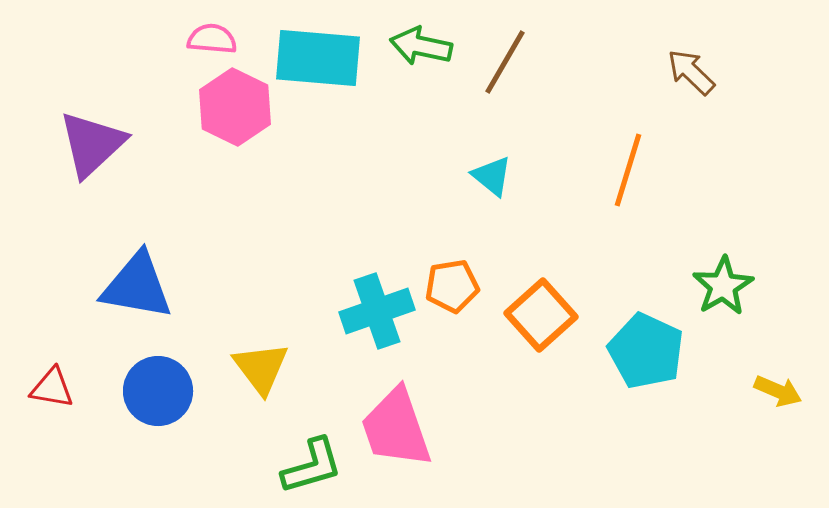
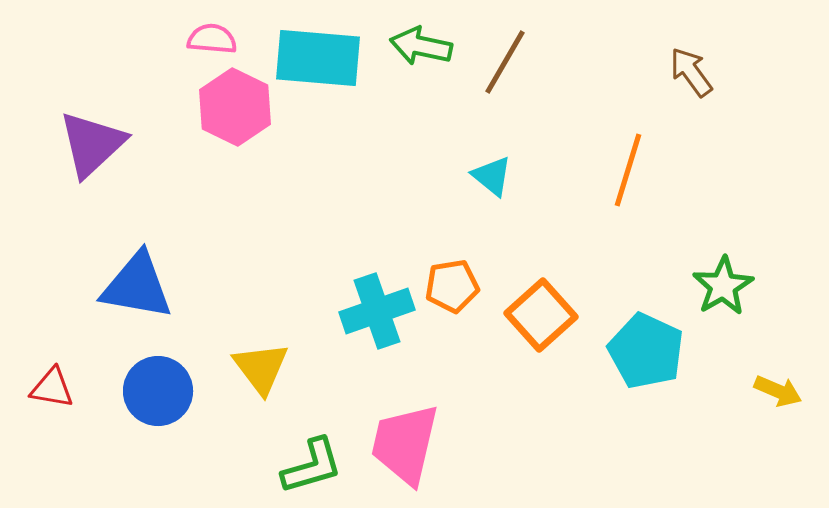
brown arrow: rotated 10 degrees clockwise
pink trapezoid: moved 9 px right, 16 px down; rotated 32 degrees clockwise
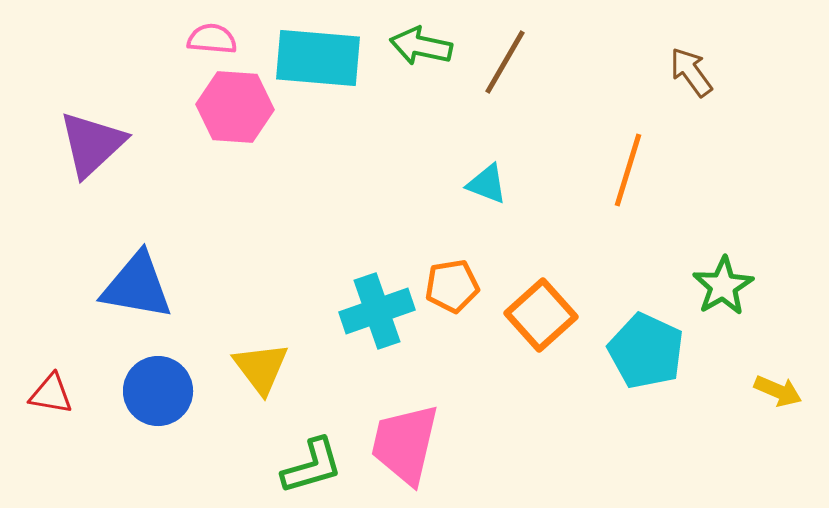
pink hexagon: rotated 22 degrees counterclockwise
cyan triangle: moved 5 px left, 8 px down; rotated 18 degrees counterclockwise
red triangle: moved 1 px left, 6 px down
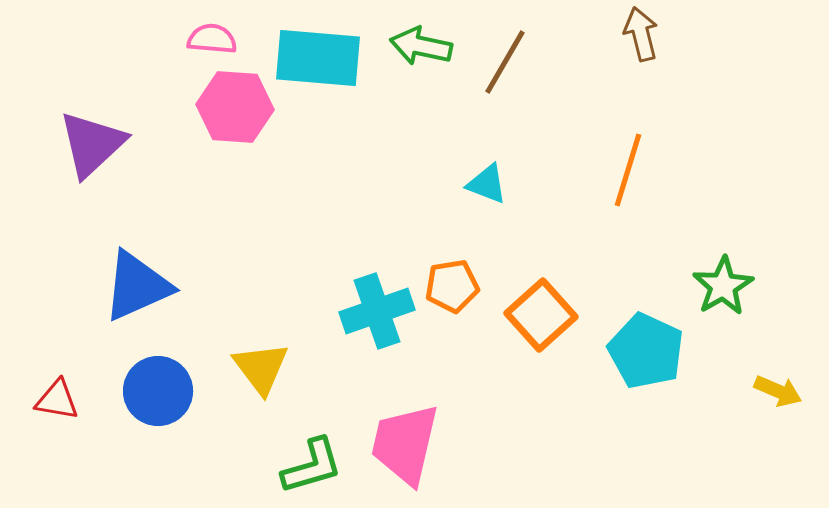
brown arrow: moved 50 px left, 38 px up; rotated 22 degrees clockwise
blue triangle: rotated 34 degrees counterclockwise
red triangle: moved 6 px right, 6 px down
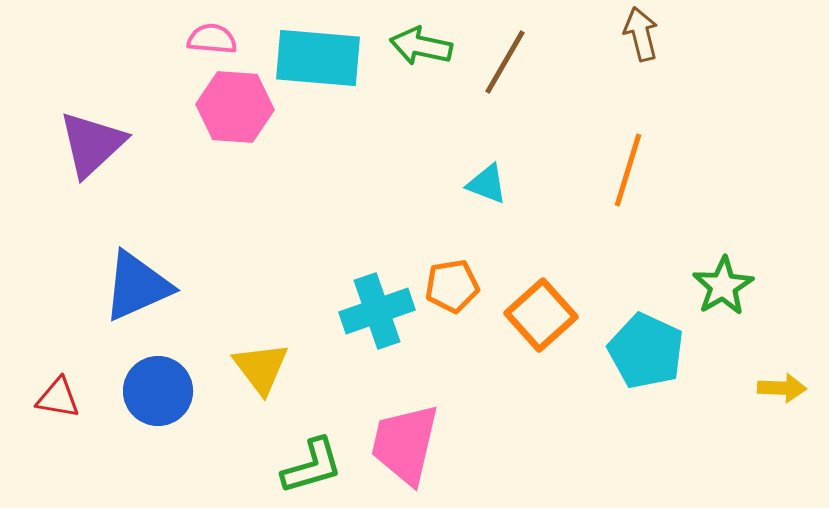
yellow arrow: moved 4 px right, 3 px up; rotated 21 degrees counterclockwise
red triangle: moved 1 px right, 2 px up
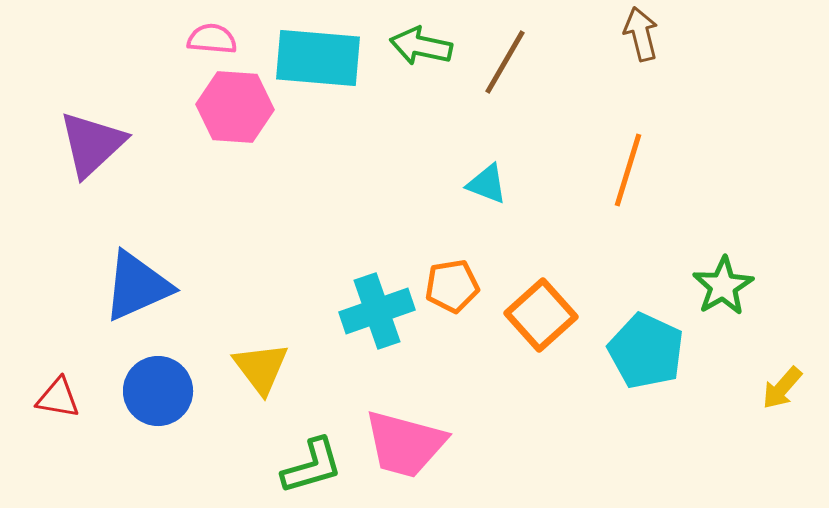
yellow arrow: rotated 129 degrees clockwise
pink trapezoid: rotated 88 degrees counterclockwise
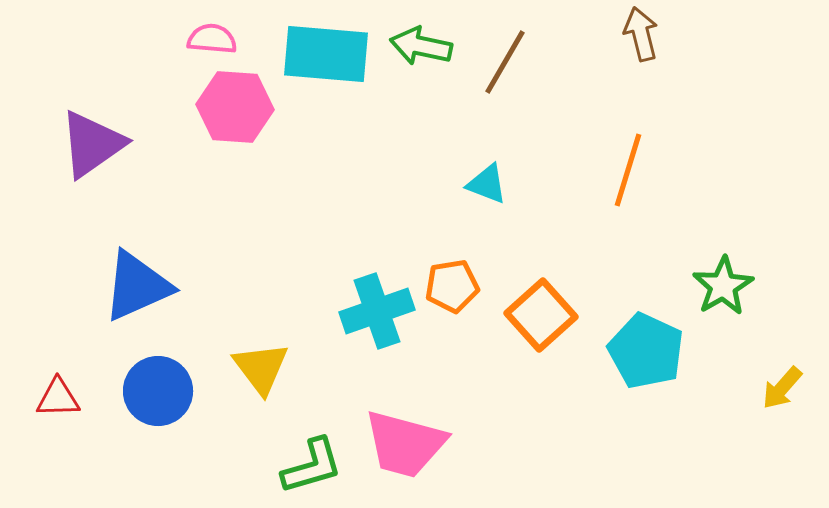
cyan rectangle: moved 8 px right, 4 px up
purple triangle: rotated 8 degrees clockwise
red triangle: rotated 12 degrees counterclockwise
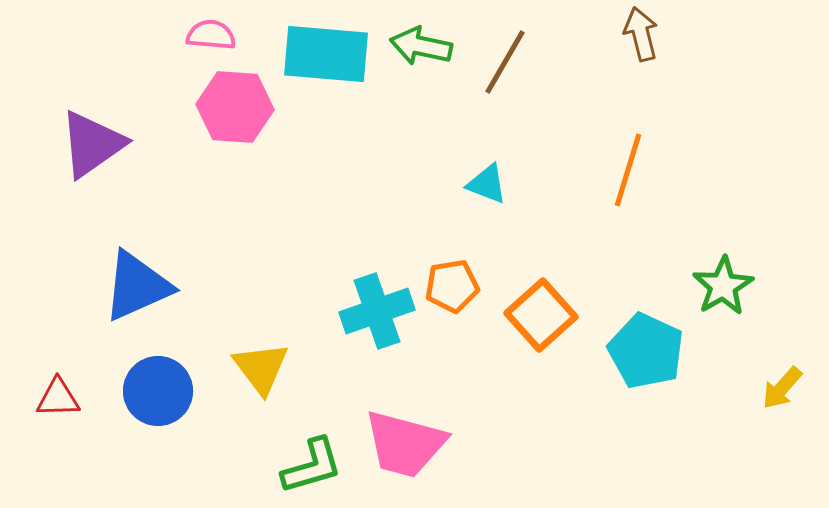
pink semicircle: moved 1 px left, 4 px up
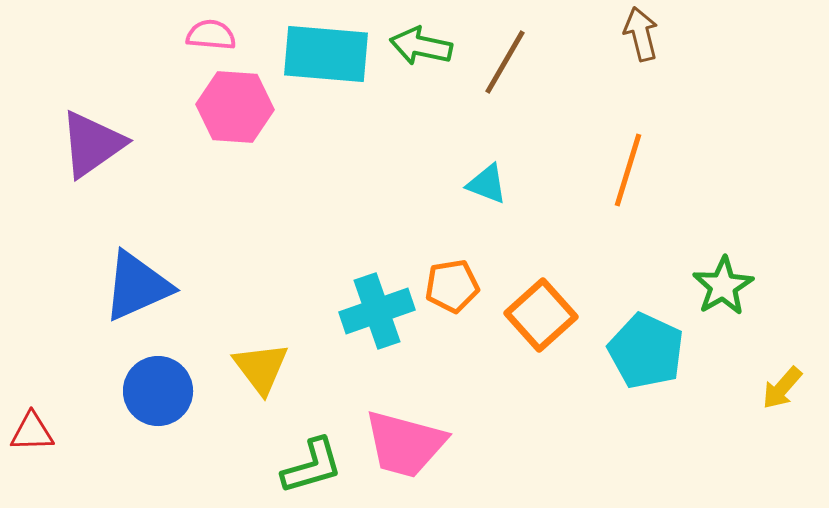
red triangle: moved 26 px left, 34 px down
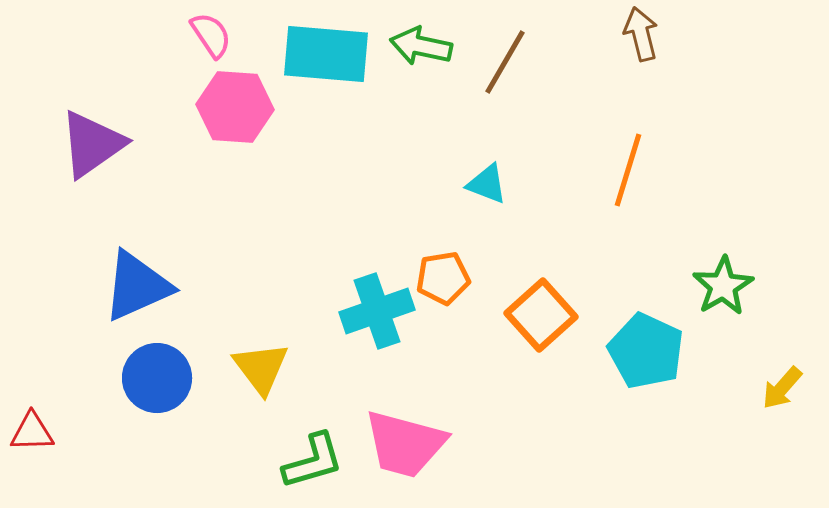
pink semicircle: rotated 51 degrees clockwise
orange pentagon: moved 9 px left, 8 px up
blue circle: moved 1 px left, 13 px up
green L-shape: moved 1 px right, 5 px up
